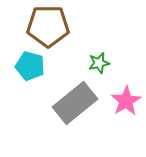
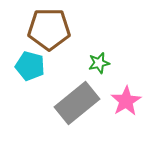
brown pentagon: moved 1 px right, 3 px down
gray rectangle: moved 2 px right
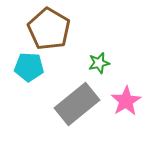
brown pentagon: rotated 30 degrees clockwise
cyan pentagon: moved 1 px left, 1 px down; rotated 12 degrees counterclockwise
gray rectangle: moved 1 px down
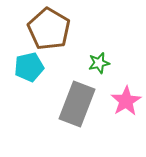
cyan pentagon: rotated 16 degrees counterclockwise
gray rectangle: rotated 30 degrees counterclockwise
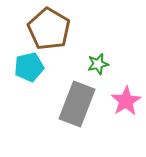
green star: moved 1 px left, 1 px down
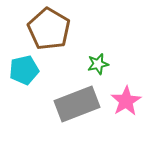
cyan pentagon: moved 5 px left, 3 px down
gray rectangle: rotated 48 degrees clockwise
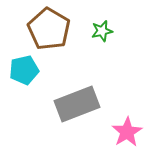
green star: moved 4 px right, 33 px up
pink star: moved 1 px right, 31 px down
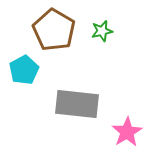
brown pentagon: moved 5 px right, 1 px down
cyan pentagon: rotated 16 degrees counterclockwise
gray rectangle: rotated 27 degrees clockwise
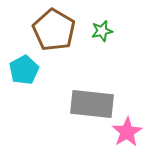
gray rectangle: moved 15 px right
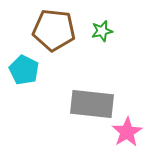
brown pentagon: rotated 24 degrees counterclockwise
cyan pentagon: rotated 16 degrees counterclockwise
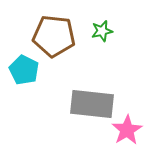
brown pentagon: moved 6 px down
pink star: moved 2 px up
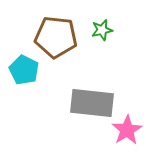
green star: moved 1 px up
brown pentagon: moved 2 px right, 1 px down
gray rectangle: moved 1 px up
